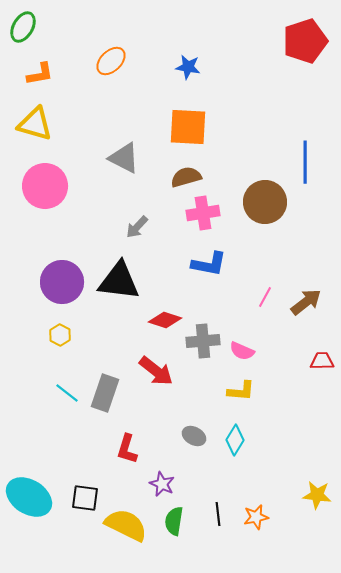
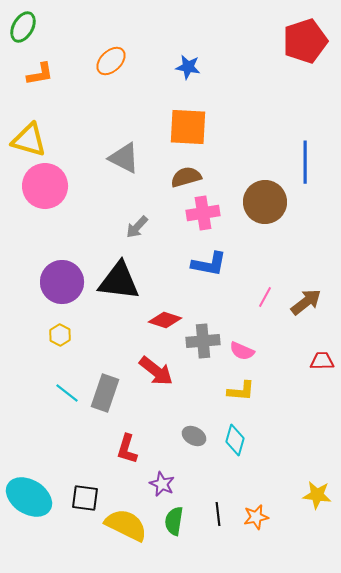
yellow triangle: moved 6 px left, 16 px down
cyan diamond: rotated 16 degrees counterclockwise
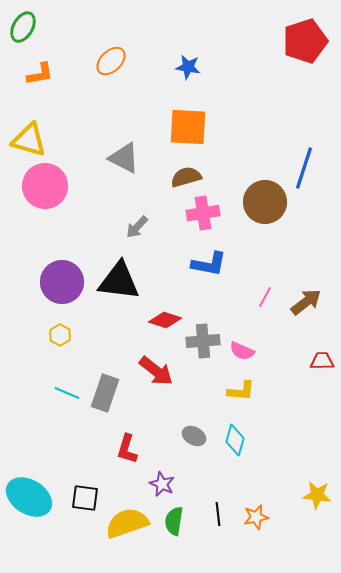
blue line: moved 1 px left, 6 px down; rotated 18 degrees clockwise
cyan line: rotated 15 degrees counterclockwise
yellow semicircle: moved 1 px right, 2 px up; rotated 45 degrees counterclockwise
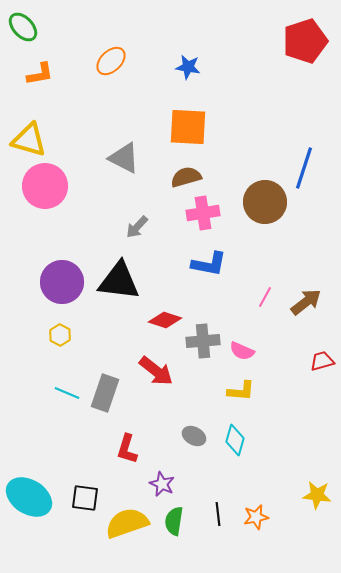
green ellipse: rotated 72 degrees counterclockwise
red trapezoid: rotated 15 degrees counterclockwise
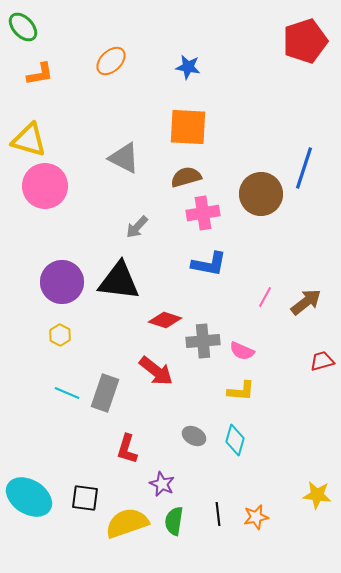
brown circle: moved 4 px left, 8 px up
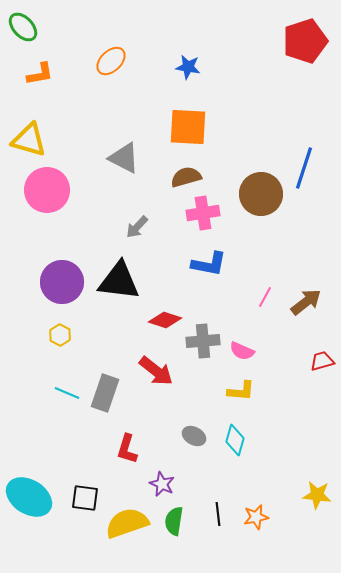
pink circle: moved 2 px right, 4 px down
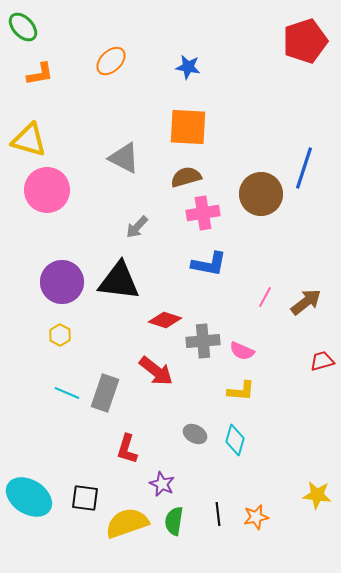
gray ellipse: moved 1 px right, 2 px up
